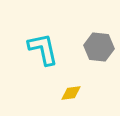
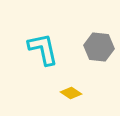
yellow diamond: rotated 40 degrees clockwise
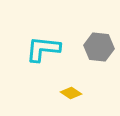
cyan L-shape: rotated 72 degrees counterclockwise
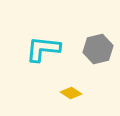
gray hexagon: moved 1 px left, 2 px down; rotated 20 degrees counterclockwise
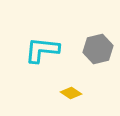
cyan L-shape: moved 1 px left, 1 px down
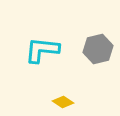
yellow diamond: moved 8 px left, 9 px down
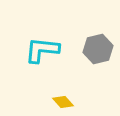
yellow diamond: rotated 15 degrees clockwise
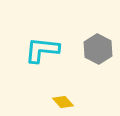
gray hexagon: rotated 20 degrees counterclockwise
